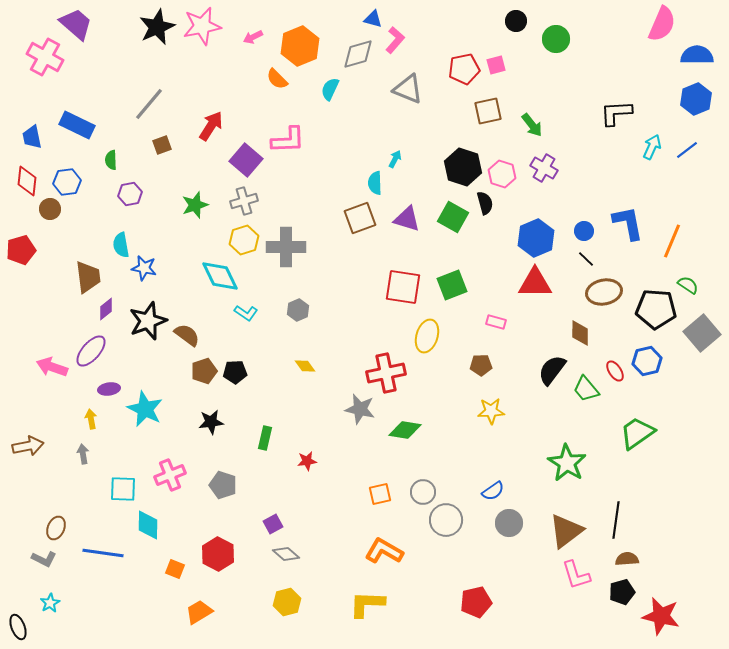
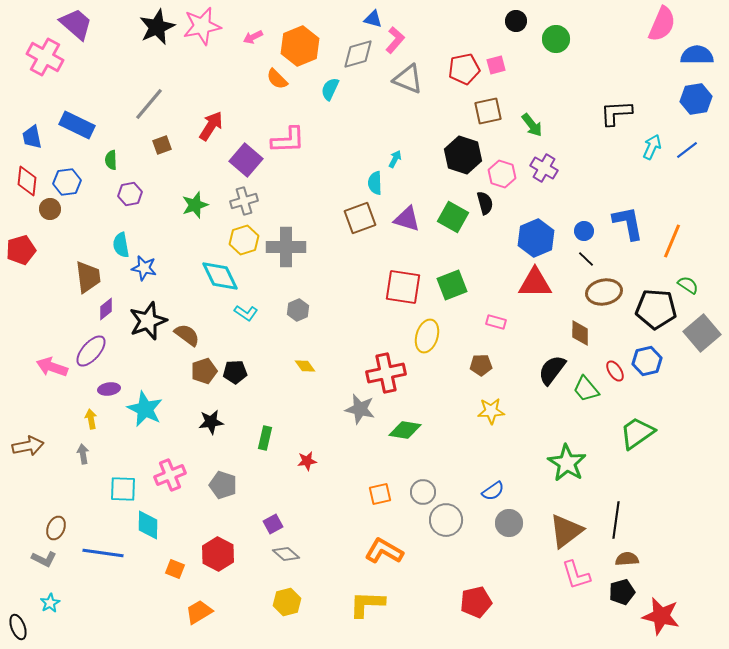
gray triangle at (408, 89): moved 10 px up
blue hexagon at (696, 99): rotated 12 degrees clockwise
black hexagon at (463, 167): moved 12 px up
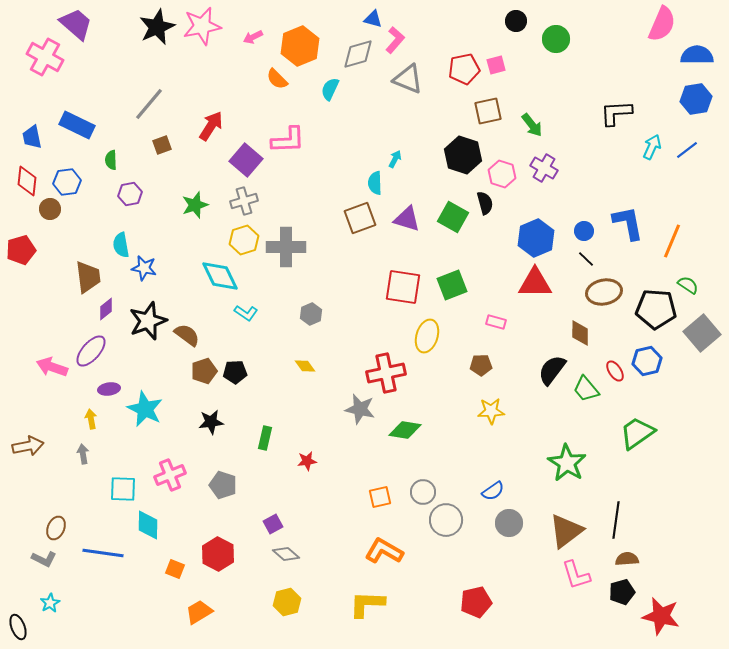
gray hexagon at (298, 310): moved 13 px right, 4 px down
orange square at (380, 494): moved 3 px down
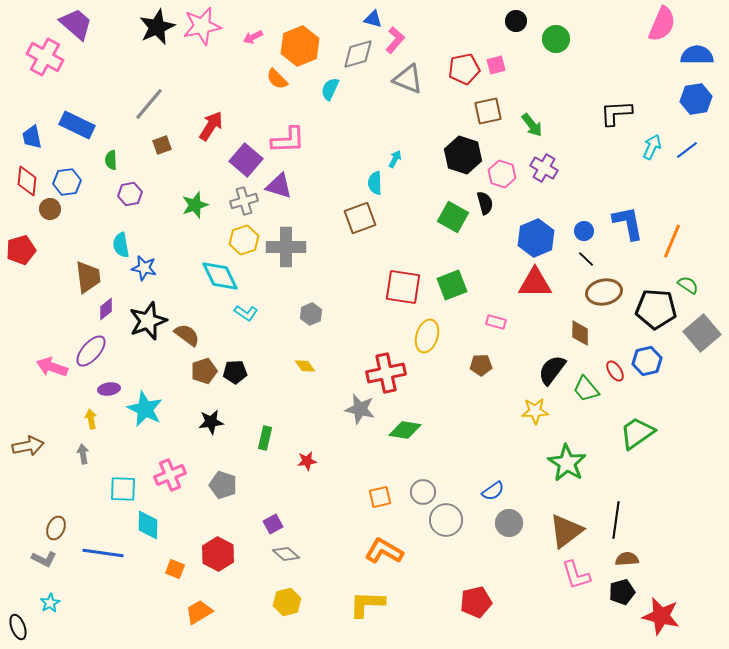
purple triangle at (407, 219): moved 128 px left, 33 px up
yellow star at (491, 411): moved 44 px right
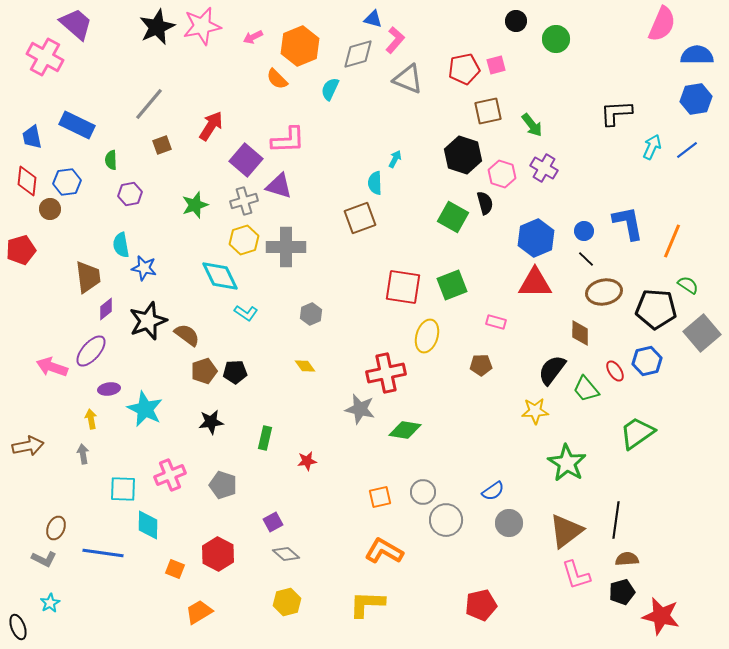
purple square at (273, 524): moved 2 px up
red pentagon at (476, 602): moved 5 px right, 3 px down
